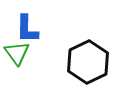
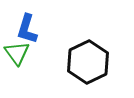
blue L-shape: rotated 16 degrees clockwise
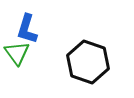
black hexagon: rotated 15 degrees counterclockwise
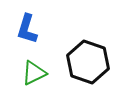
green triangle: moved 17 px right, 20 px down; rotated 40 degrees clockwise
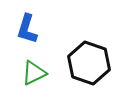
black hexagon: moved 1 px right, 1 px down
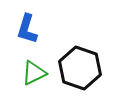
black hexagon: moved 9 px left, 5 px down
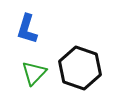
green triangle: rotated 20 degrees counterclockwise
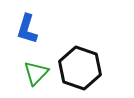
green triangle: moved 2 px right
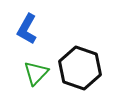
blue L-shape: rotated 12 degrees clockwise
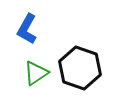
green triangle: rotated 12 degrees clockwise
